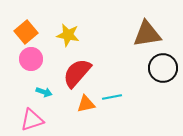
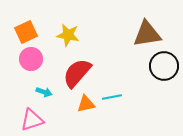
orange square: rotated 15 degrees clockwise
black circle: moved 1 px right, 2 px up
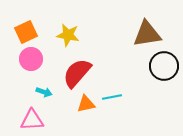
pink triangle: rotated 15 degrees clockwise
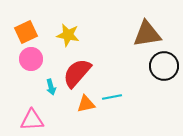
cyan arrow: moved 7 px right, 5 px up; rotated 56 degrees clockwise
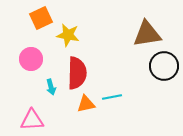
orange square: moved 15 px right, 14 px up
red semicircle: rotated 140 degrees clockwise
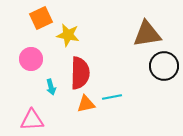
red semicircle: moved 3 px right
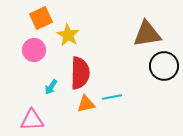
yellow star: rotated 20 degrees clockwise
pink circle: moved 3 px right, 9 px up
cyan arrow: rotated 49 degrees clockwise
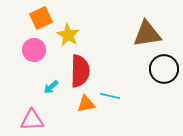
black circle: moved 3 px down
red semicircle: moved 2 px up
cyan arrow: rotated 14 degrees clockwise
cyan line: moved 2 px left, 1 px up; rotated 24 degrees clockwise
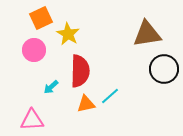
yellow star: moved 1 px up
cyan line: rotated 54 degrees counterclockwise
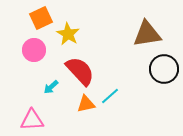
red semicircle: rotated 44 degrees counterclockwise
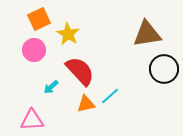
orange square: moved 2 px left, 1 px down
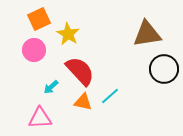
orange triangle: moved 3 px left, 2 px up; rotated 24 degrees clockwise
pink triangle: moved 8 px right, 2 px up
